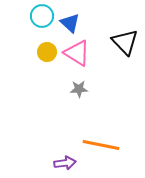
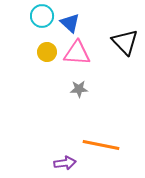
pink triangle: rotated 28 degrees counterclockwise
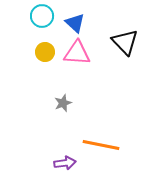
blue triangle: moved 5 px right
yellow circle: moved 2 px left
gray star: moved 16 px left, 14 px down; rotated 18 degrees counterclockwise
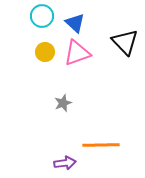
pink triangle: rotated 24 degrees counterclockwise
orange line: rotated 12 degrees counterclockwise
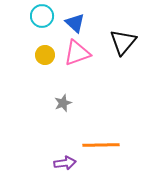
black triangle: moved 2 px left; rotated 24 degrees clockwise
yellow circle: moved 3 px down
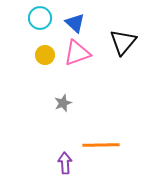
cyan circle: moved 2 px left, 2 px down
purple arrow: rotated 85 degrees counterclockwise
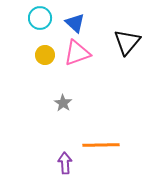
black triangle: moved 4 px right
gray star: rotated 18 degrees counterclockwise
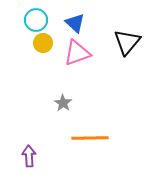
cyan circle: moved 4 px left, 2 px down
yellow circle: moved 2 px left, 12 px up
orange line: moved 11 px left, 7 px up
purple arrow: moved 36 px left, 7 px up
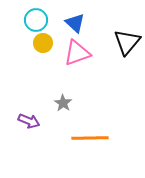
purple arrow: moved 35 px up; rotated 115 degrees clockwise
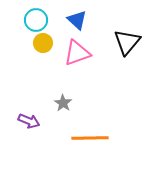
blue triangle: moved 2 px right, 3 px up
